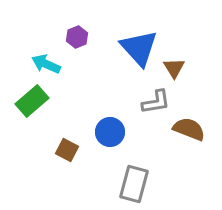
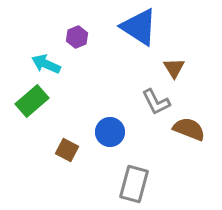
blue triangle: moved 21 px up; rotated 15 degrees counterclockwise
gray L-shape: rotated 72 degrees clockwise
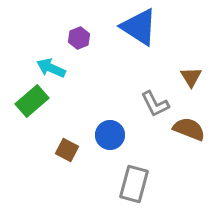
purple hexagon: moved 2 px right, 1 px down
cyan arrow: moved 5 px right, 4 px down
brown triangle: moved 17 px right, 9 px down
gray L-shape: moved 1 px left, 2 px down
blue circle: moved 3 px down
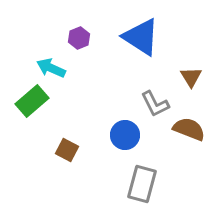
blue triangle: moved 2 px right, 10 px down
blue circle: moved 15 px right
gray rectangle: moved 8 px right
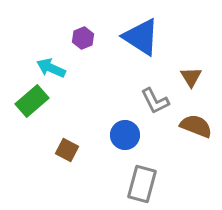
purple hexagon: moved 4 px right
gray L-shape: moved 3 px up
brown semicircle: moved 7 px right, 3 px up
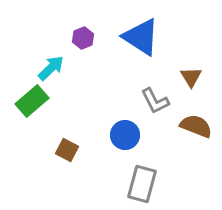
cyan arrow: rotated 112 degrees clockwise
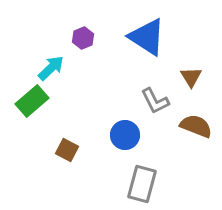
blue triangle: moved 6 px right
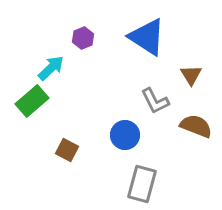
brown triangle: moved 2 px up
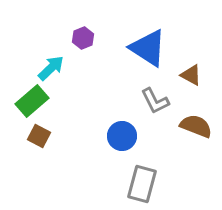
blue triangle: moved 1 px right, 11 px down
brown triangle: rotated 30 degrees counterclockwise
blue circle: moved 3 px left, 1 px down
brown square: moved 28 px left, 14 px up
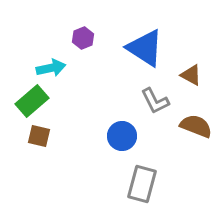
blue triangle: moved 3 px left
cyan arrow: rotated 32 degrees clockwise
brown square: rotated 15 degrees counterclockwise
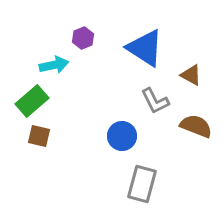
cyan arrow: moved 3 px right, 3 px up
